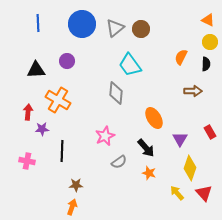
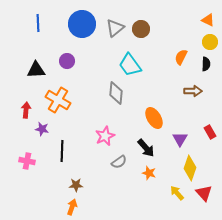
red arrow: moved 2 px left, 2 px up
purple star: rotated 16 degrees clockwise
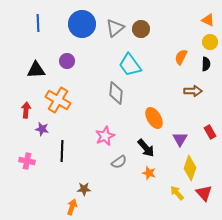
brown star: moved 8 px right, 4 px down
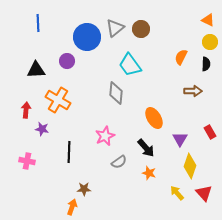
blue circle: moved 5 px right, 13 px down
black line: moved 7 px right, 1 px down
yellow diamond: moved 2 px up
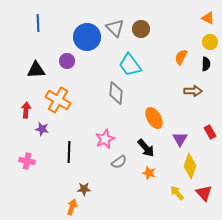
orange triangle: moved 2 px up
gray triangle: rotated 36 degrees counterclockwise
pink star: moved 3 px down
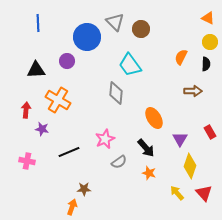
gray triangle: moved 6 px up
black line: rotated 65 degrees clockwise
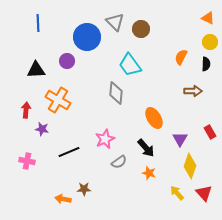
orange arrow: moved 9 px left, 8 px up; rotated 98 degrees counterclockwise
